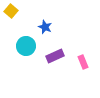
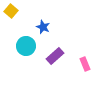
blue star: moved 2 px left
purple rectangle: rotated 18 degrees counterclockwise
pink rectangle: moved 2 px right, 2 px down
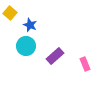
yellow square: moved 1 px left, 2 px down
blue star: moved 13 px left, 2 px up
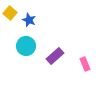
blue star: moved 1 px left, 5 px up
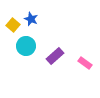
yellow square: moved 3 px right, 12 px down
blue star: moved 2 px right, 1 px up
pink rectangle: moved 1 px up; rotated 32 degrees counterclockwise
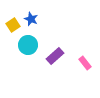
yellow square: rotated 16 degrees clockwise
cyan circle: moved 2 px right, 1 px up
pink rectangle: rotated 16 degrees clockwise
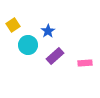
blue star: moved 17 px right, 12 px down; rotated 16 degrees clockwise
pink rectangle: rotated 56 degrees counterclockwise
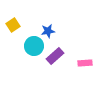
blue star: rotated 24 degrees clockwise
cyan circle: moved 6 px right, 1 px down
